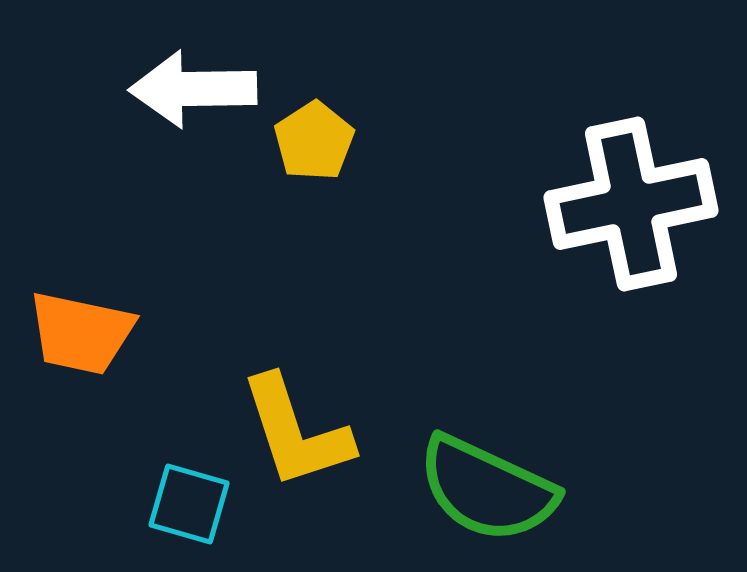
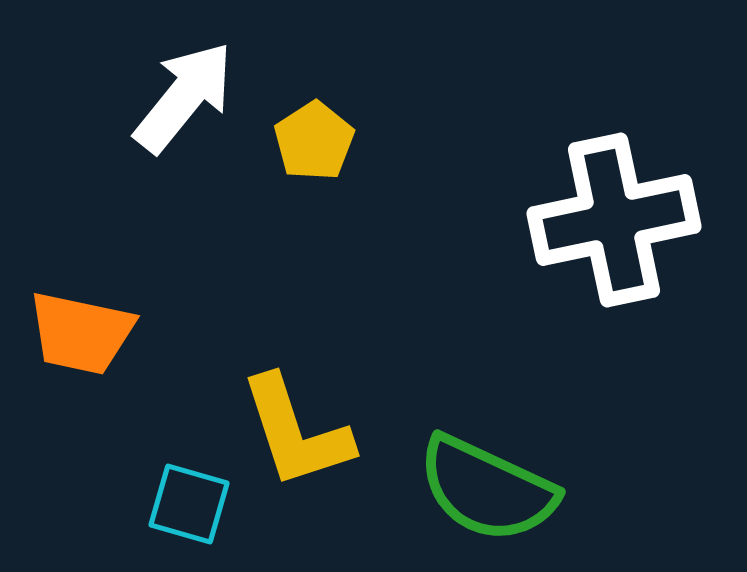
white arrow: moved 9 px left, 8 px down; rotated 130 degrees clockwise
white cross: moved 17 px left, 16 px down
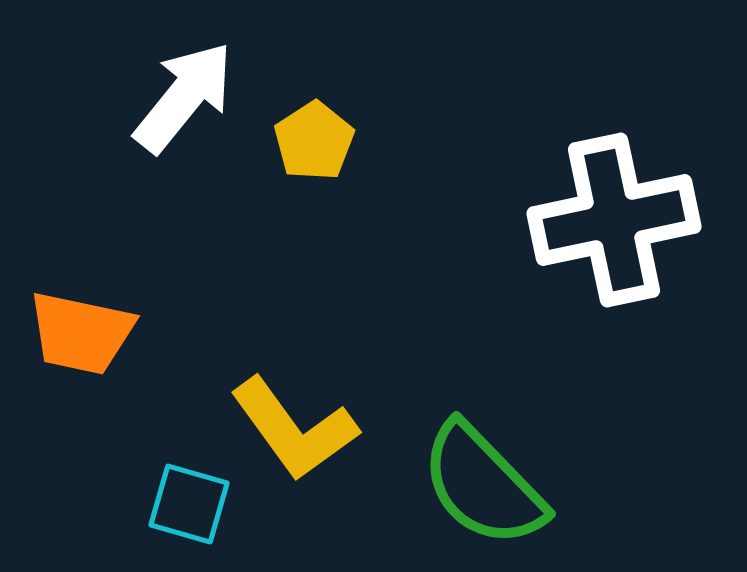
yellow L-shape: moved 2 px left, 3 px up; rotated 18 degrees counterclockwise
green semicircle: moved 4 px left, 4 px up; rotated 21 degrees clockwise
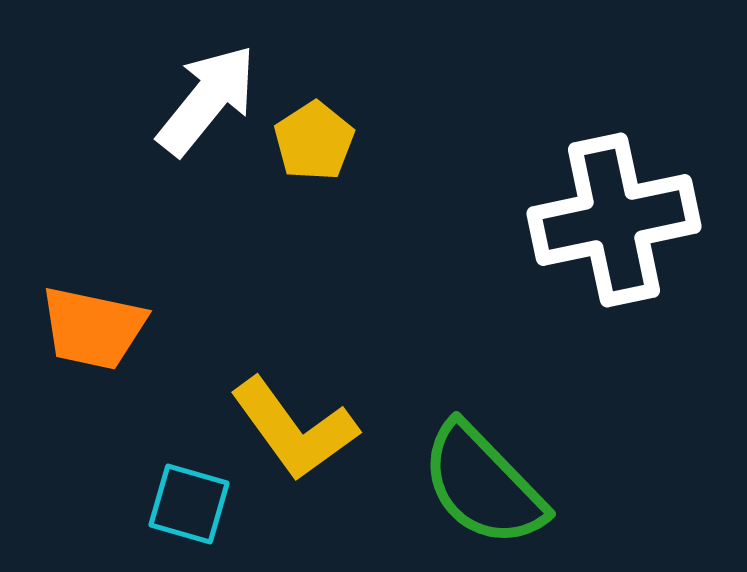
white arrow: moved 23 px right, 3 px down
orange trapezoid: moved 12 px right, 5 px up
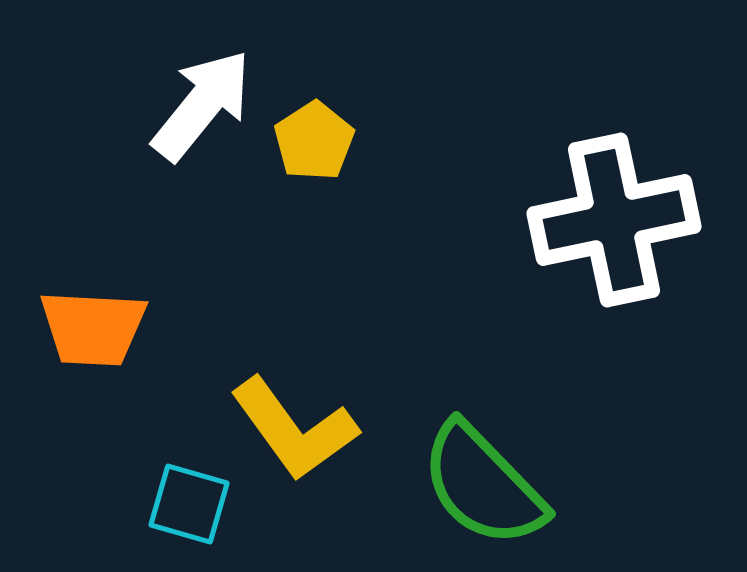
white arrow: moved 5 px left, 5 px down
orange trapezoid: rotated 9 degrees counterclockwise
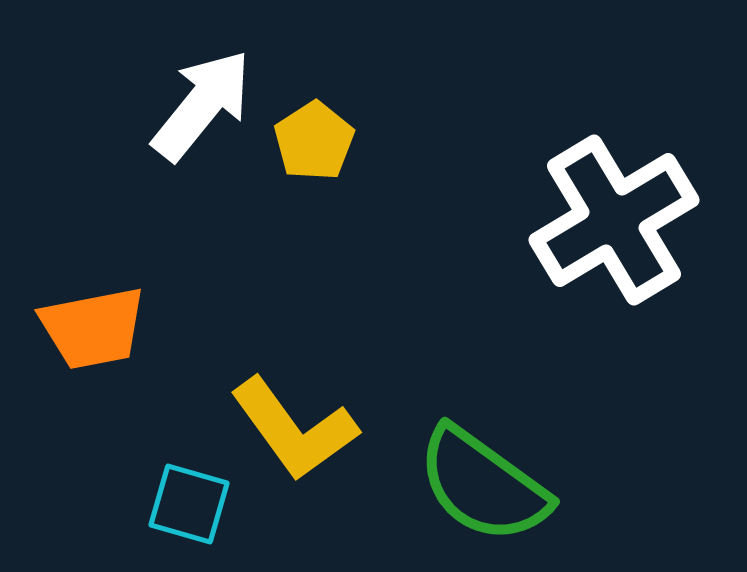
white cross: rotated 19 degrees counterclockwise
orange trapezoid: rotated 14 degrees counterclockwise
green semicircle: rotated 10 degrees counterclockwise
